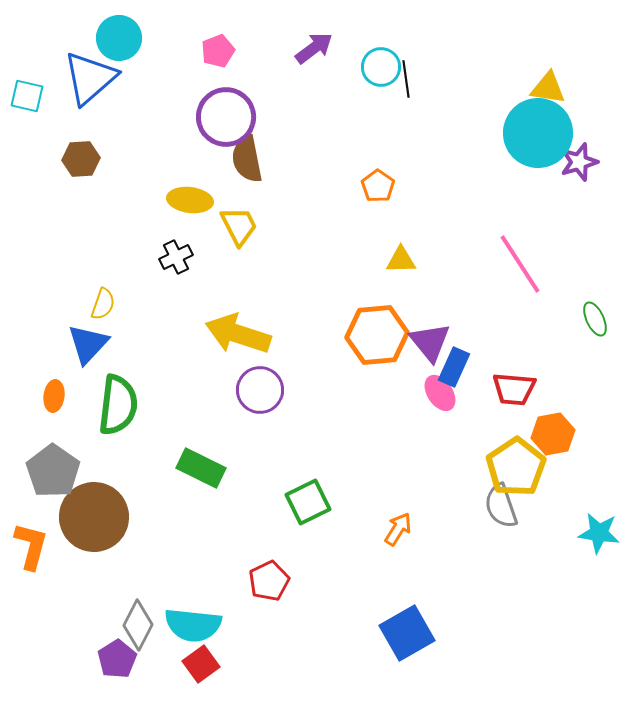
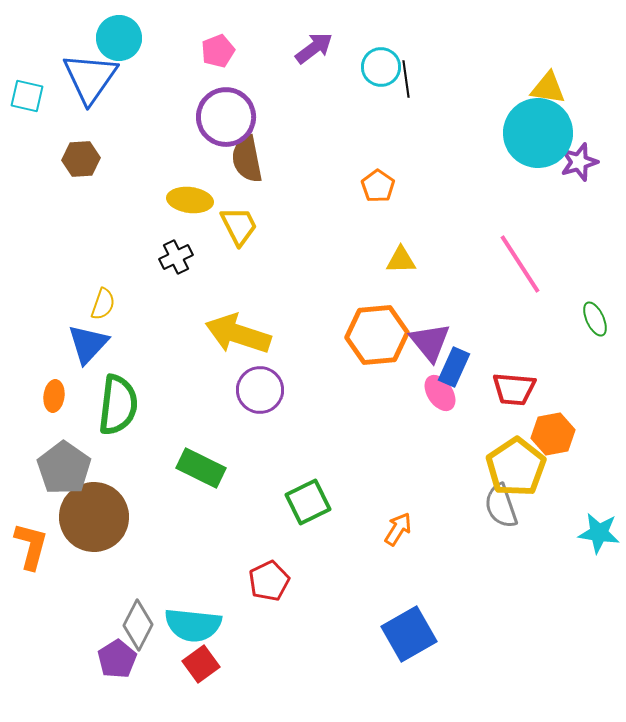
blue triangle at (90, 78): rotated 14 degrees counterclockwise
gray pentagon at (53, 471): moved 11 px right, 3 px up
blue square at (407, 633): moved 2 px right, 1 px down
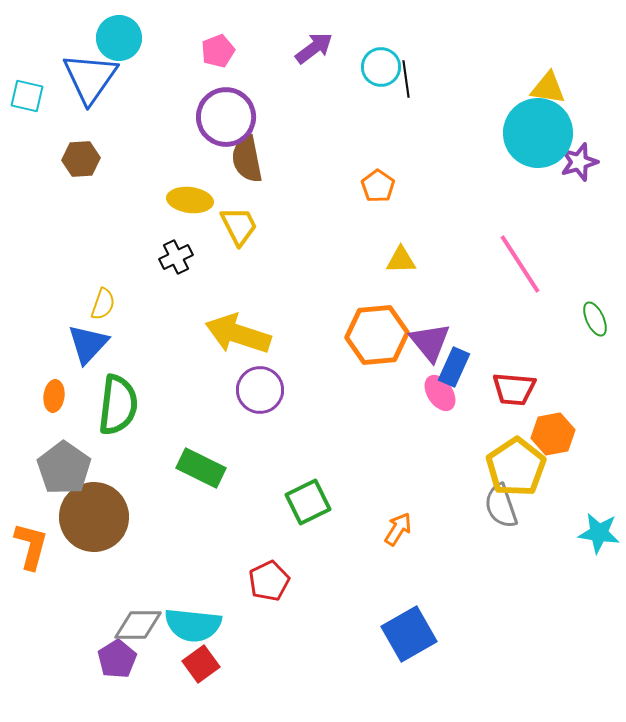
gray diamond at (138, 625): rotated 63 degrees clockwise
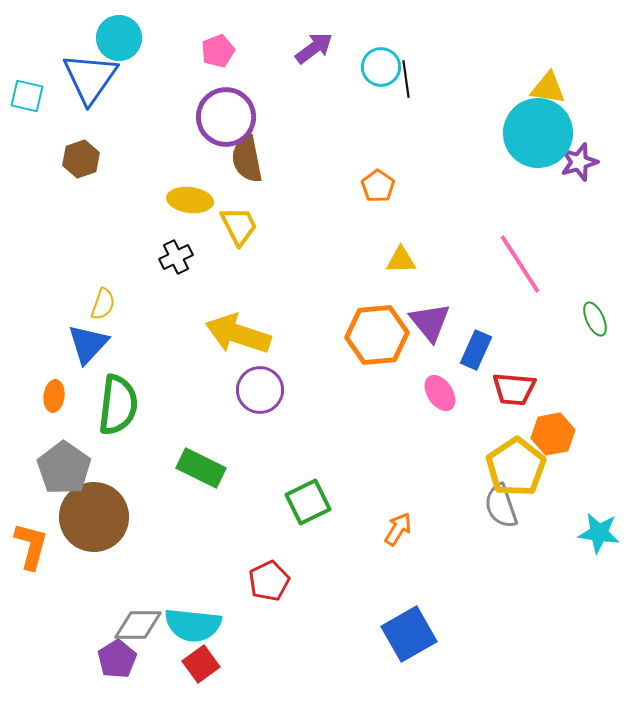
brown hexagon at (81, 159): rotated 15 degrees counterclockwise
purple triangle at (430, 342): moved 20 px up
blue rectangle at (454, 367): moved 22 px right, 17 px up
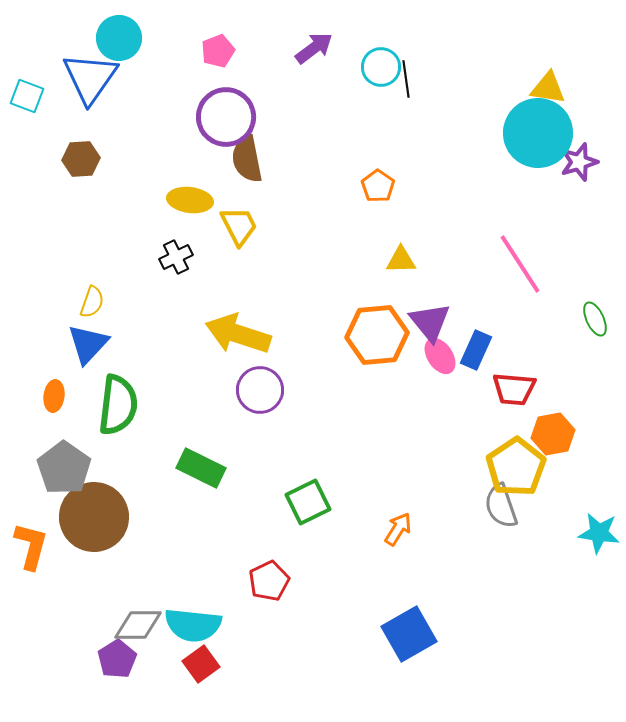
cyan square at (27, 96): rotated 8 degrees clockwise
brown hexagon at (81, 159): rotated 15 degrees clockwise
yellow semicircle at (103, 304): moved 11 px left, 2 px up
pink ellipse at (440, 393): moved 37 px up
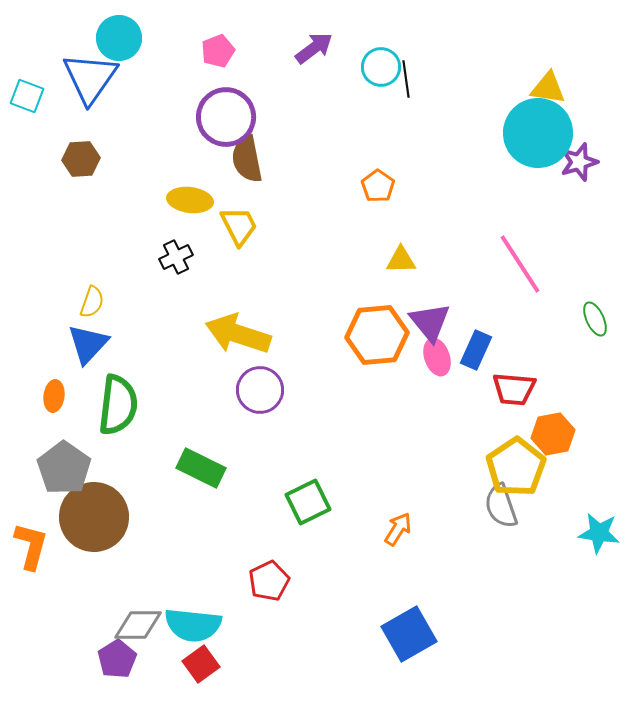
pink ellipse at (440, 356): moved 3 px left, 1 px down; rotated 15 degrees clockwise
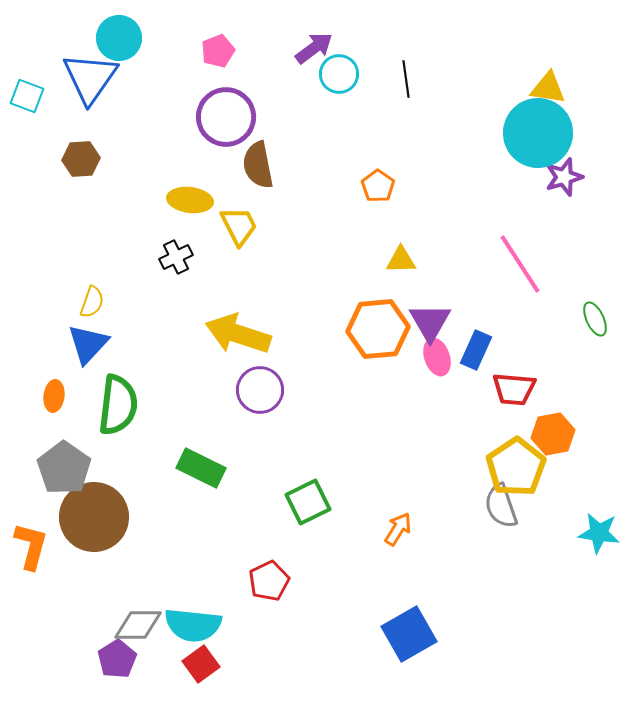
cyan circle at (381, 67): moved 42 px left, 7 px down
brown semicircle at (247, 159): moved 11 px right, 6 px down
purple star at (579, 162): moved 15 px left, 15 px down
purple triangle at (430, 322): rotated 9 degrees clockwise
orange hexagon at (377, 335): moved 1 px right, 6 px up
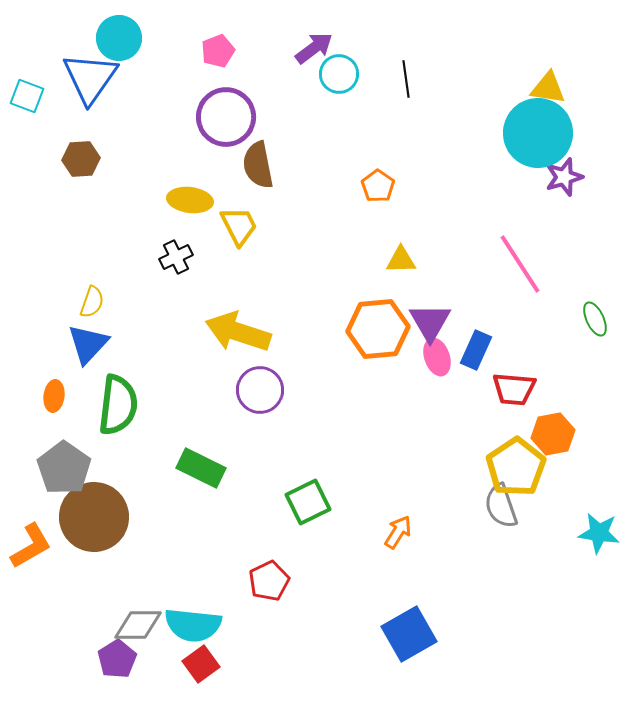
yellow arrow at (238, 334): moved 2 px up
orange arrow at (398, 529): moved 3 px down
orange L-shape at (31, 546): rotated 45 degrees clockwise
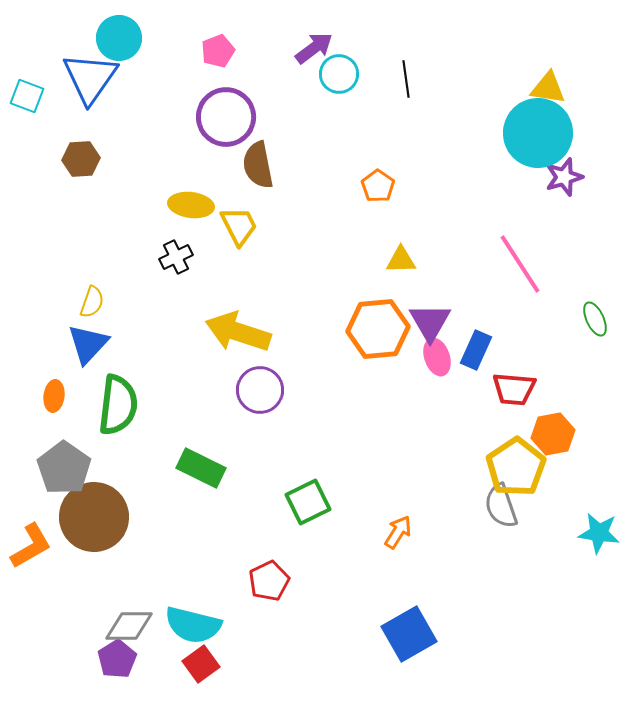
yellow ellipse at (190, 200): moved 1 px right, 5 px down
gray diamond at (138, 625): moved 9 px left, 1 px down
cyan semicircle at (193, 625): rotated 8 degrees clockwise
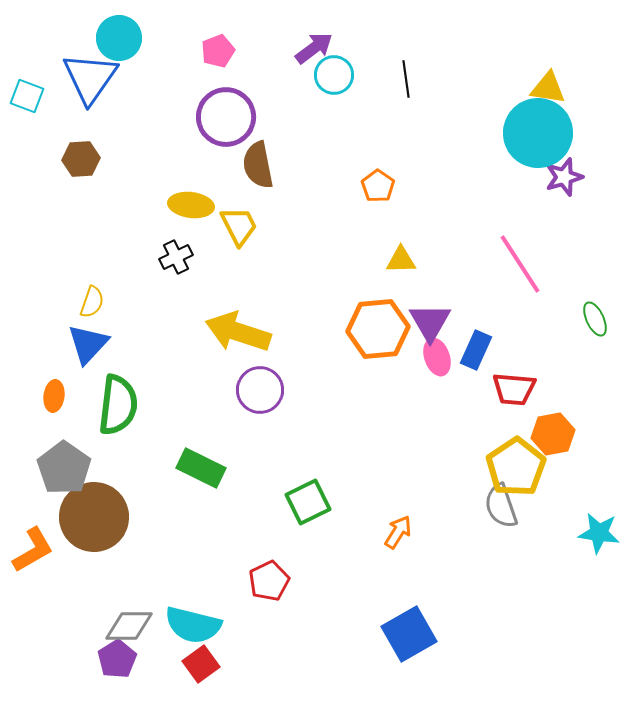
cyan circle at (339, 74): moved 5 px left, 1 px down
orange L-shape at (31, 546): moved 2 px right, 4 px down
